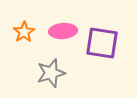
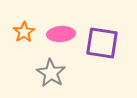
pink ellipse: moved 2 px left, 3 px down
gray star: rotated 24 degrees counterclockwise
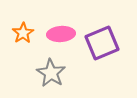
orange star: moved 1 px left, 1 px down
purple square: rotated 32 degrees counterclockwise
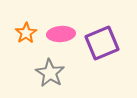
orange star: moved 3 px right
gray star: moved 1 px left
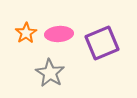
pink ellipse: moved 2 px left
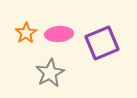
gray star: rotated 12 degrees clockwise
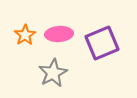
orange star: moved 1 px left, 2 px down
gray star: moved 3 px right
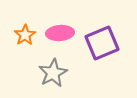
pink ellipse: moved 1 px right, 1 px up
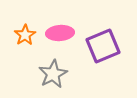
purple square: moved 1 px right, 3 px down
gray star: moved 1 px down
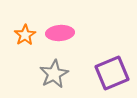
purple square: moved 9 px right, 27 px down
gray star: moved 1 px right
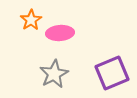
orange star: moved 6 px right, 15 px up
